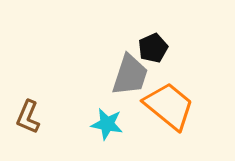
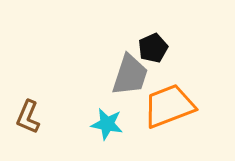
orange trapezoid: rotated 60 degrees counterclockwise
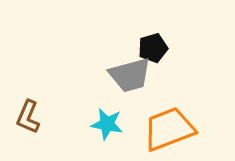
black pentagon: rotated 8 degrees clockwise
gray trapezoid: rotated 57 degrees clockwise
orange trapezoid: moved 23 px down
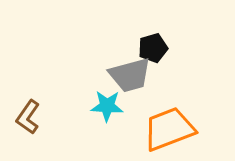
brown L-shape: rotated 12 degrees clockwise
cyan star: moved 18 px up; rotated 8 degrees counterclockwise
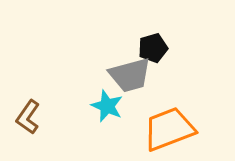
cyan star: rotated 20 degrees clockwise
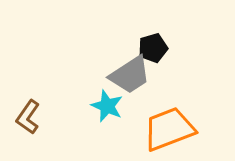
gray trapezoid: rotated 18 degrees counterclockwise
